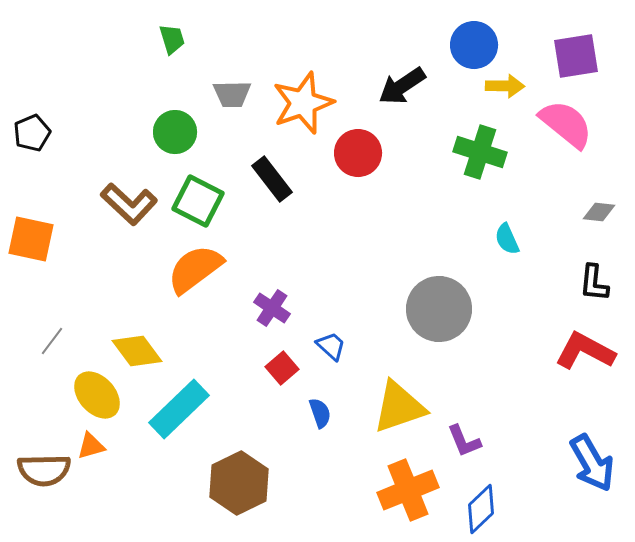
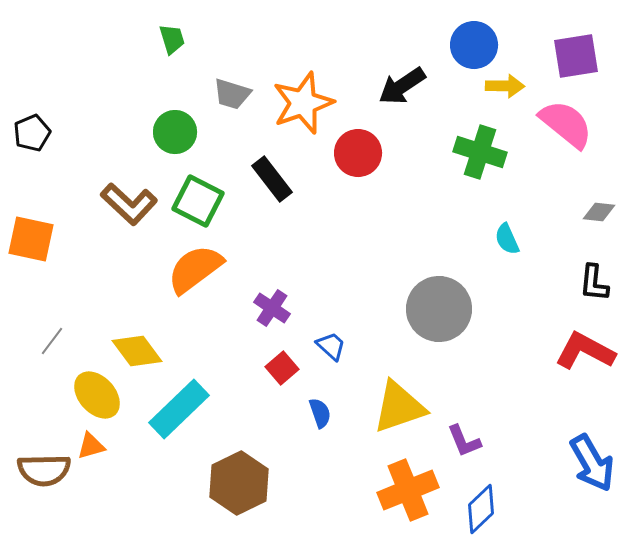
gray trapezoid: rotated 18 degrees clockwise
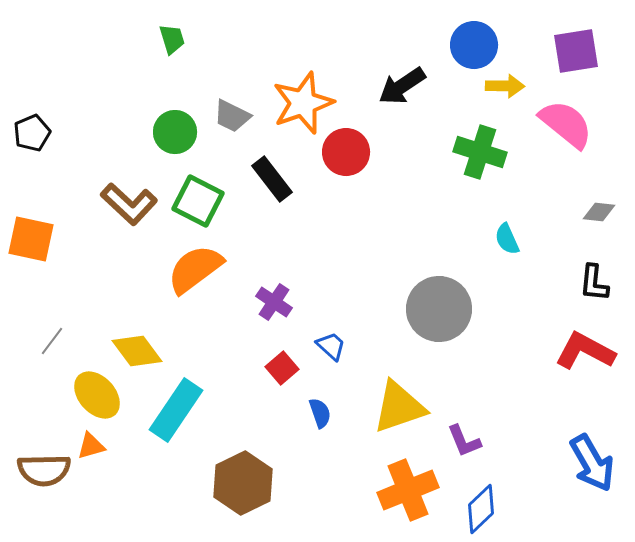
purple square: moved 5 px up
gray trapezoid: moved 22 px down; rotated 9 degrees clockwise
red circle: moved 12 px left, 1 px up
purple cross: moved 2 px right, 6 px up
cyan rectangle: moved 3 px left, 1 px down; rotated 12 degrees counterclockwise
brown hexagon: moved 4 px right
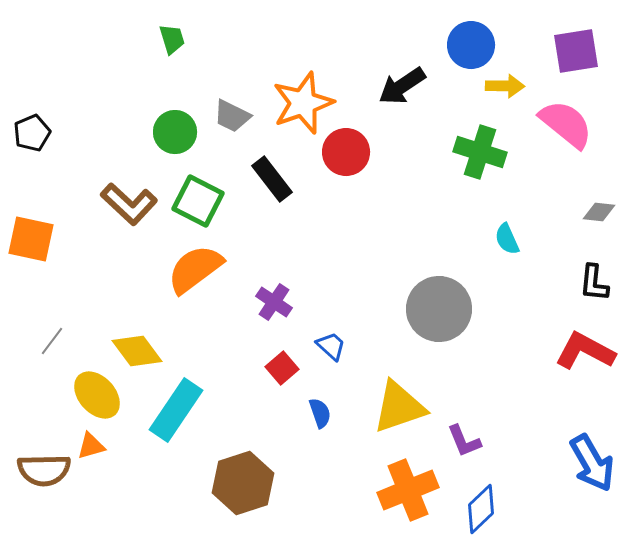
blue circle: moved 3 px left
brown hexagon: rotated 8 degrees clockwise
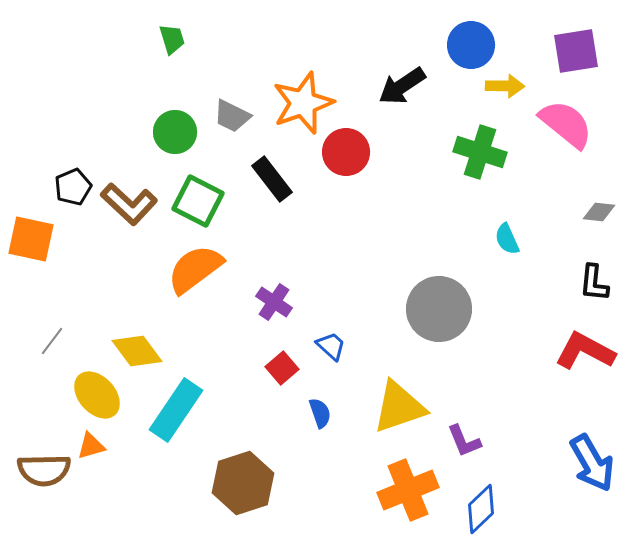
black pentagon: moved 41 px right, 54 px down
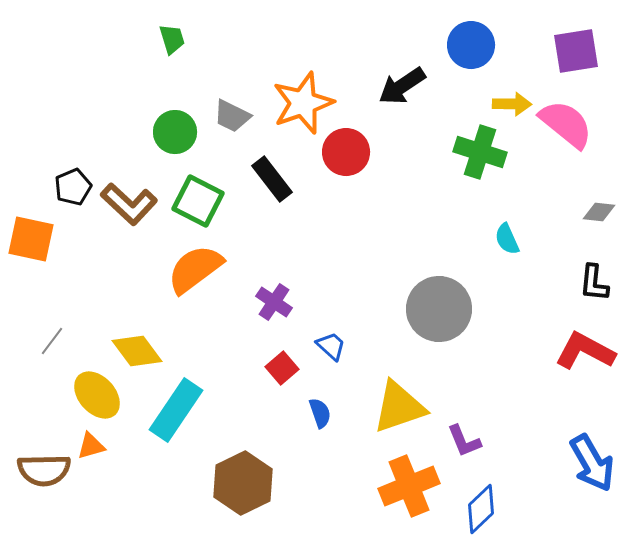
yellow arrow: moved 7 px right, 18 px down
brown hexagon: rotated 8 degrees counterclockwise
orange cross: moved 1 px right, 4 px up
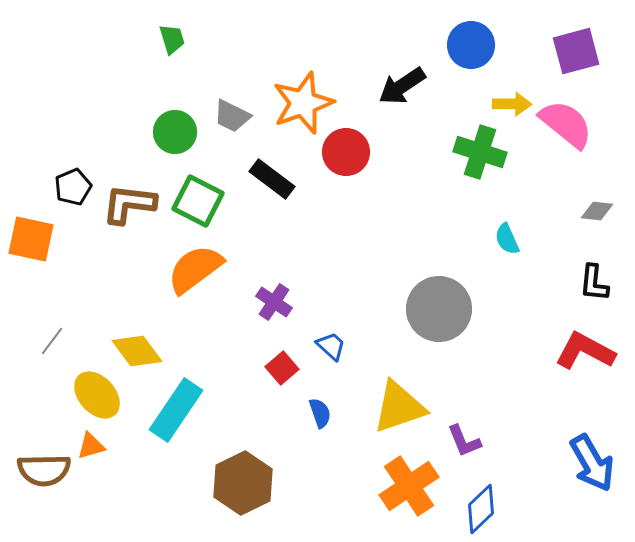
purple square: rotated 6 degrees counterclockwise
black rectangle: rotated 15 degrees counterclockwise
brown L-shape: rotated 144 degrees clockwise
gray diamond: moved 2 px left, 1 px up
orange cross: rotated 12 degrees counterclockwise
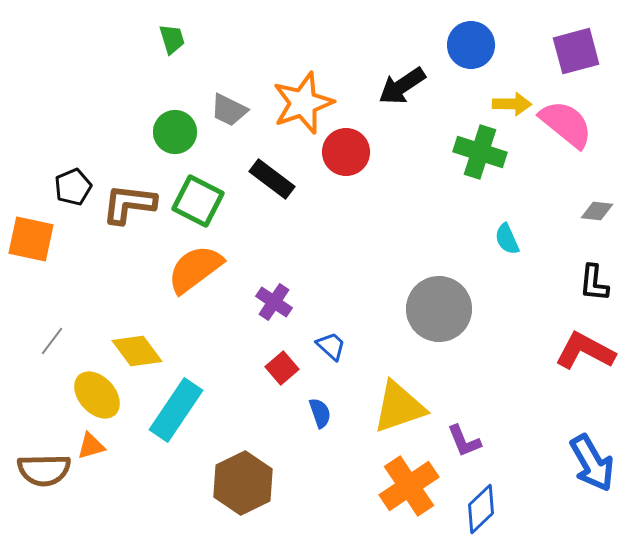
gray trapezoid: moved 3 px left, 6 px up
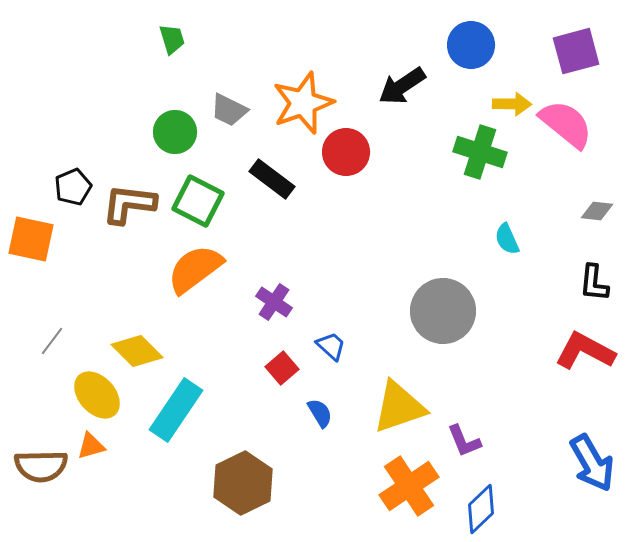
gray circle: moved 4 px right, 2 px down
yellow diamond: rotated 9 degrees counterclockwise
blue semicircle: rotated 12 degrees counterclockwise
brown semicircle: moved 3 px left, 4 px up
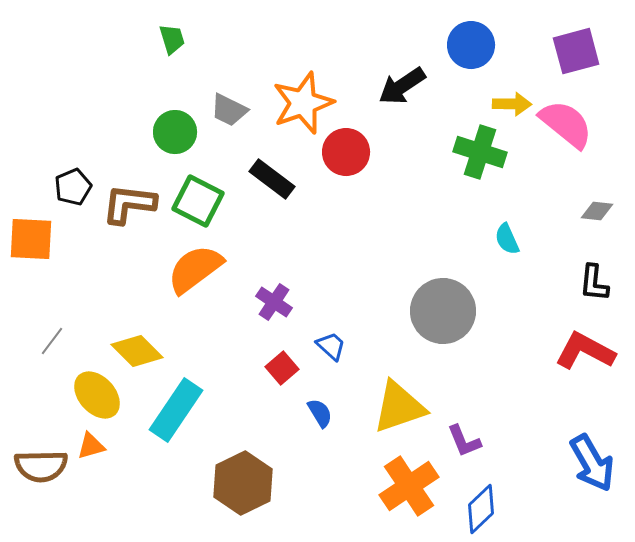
orange square: rotated 9 degrees counterclockwise
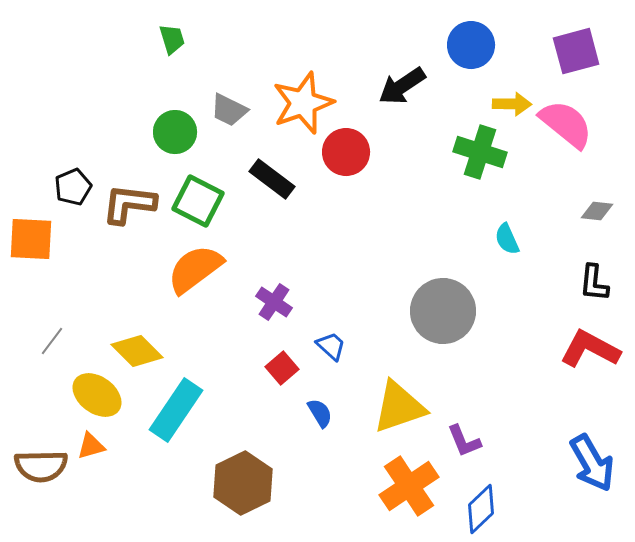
red L-shape: moved 5 px right, 2 px up
yellow ellipse: rotated 12 degrees counterclockwise
